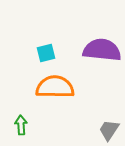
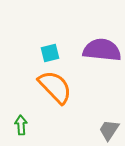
cyan square: moved 4 px right
orange semicircle: rotated 45 degrees clockwise
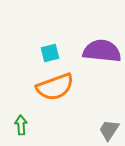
purple semicircle: moved 1 px down
orange semicircle: rotated 114 degrees clockwise
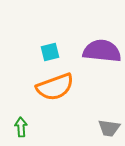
cyan square: moved 1 px up
green arrow: moved 2 px down
gray trapezoid: moved 2 px up; rotated 115 degrees counterclockwise
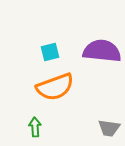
green arrow: moved 14 px right
